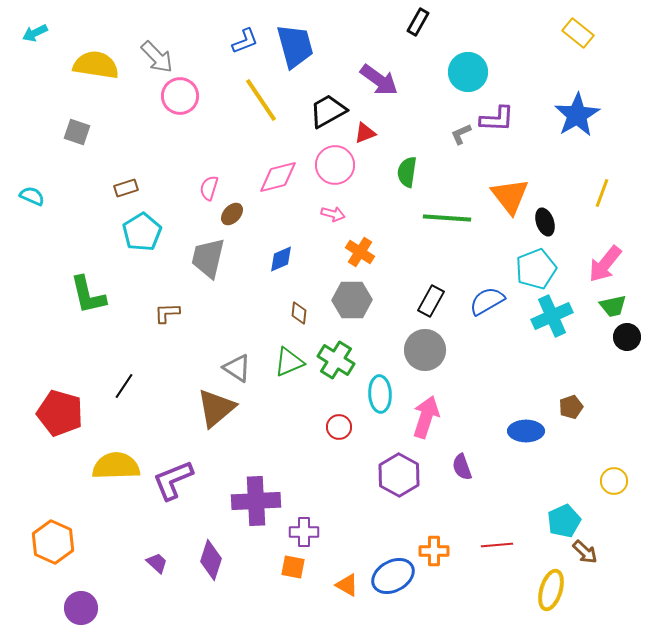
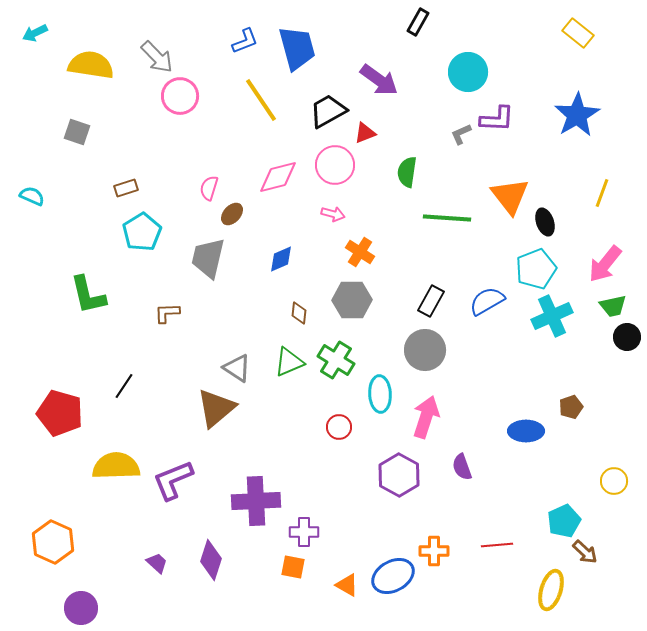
blue trapezoid at (295, 46): moved 2 px right, 2 px down
yellow semicircle at (96, 65): moved 5 px left
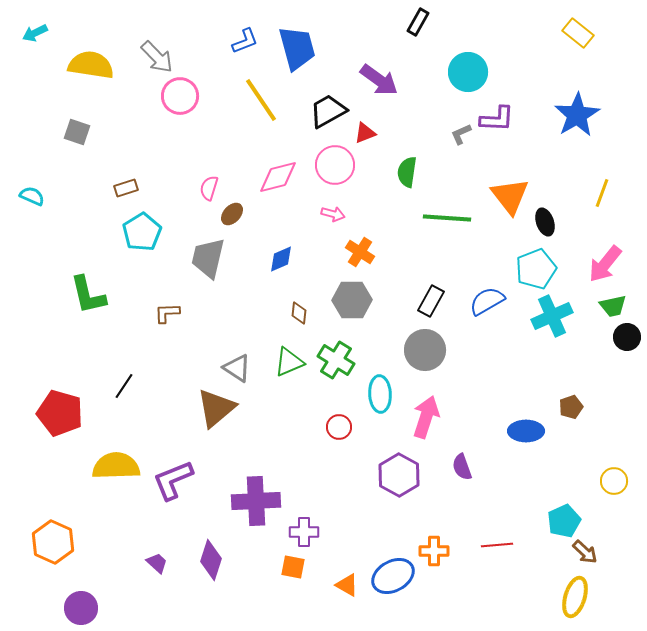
yellow ellipse at (551, 590): moved 24 px right, 7 px down
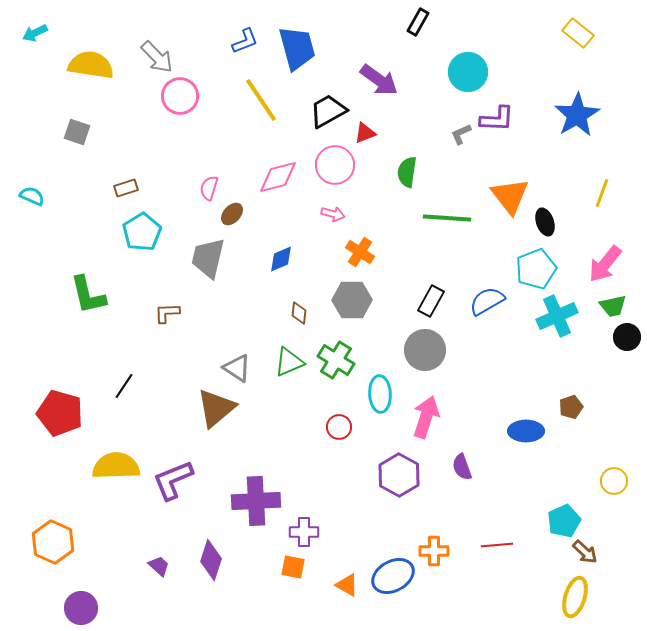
cyan cross at (552, 316): moved 5 px right
purple trapezoid at (157, 563): moved 2 px right, 3 px down
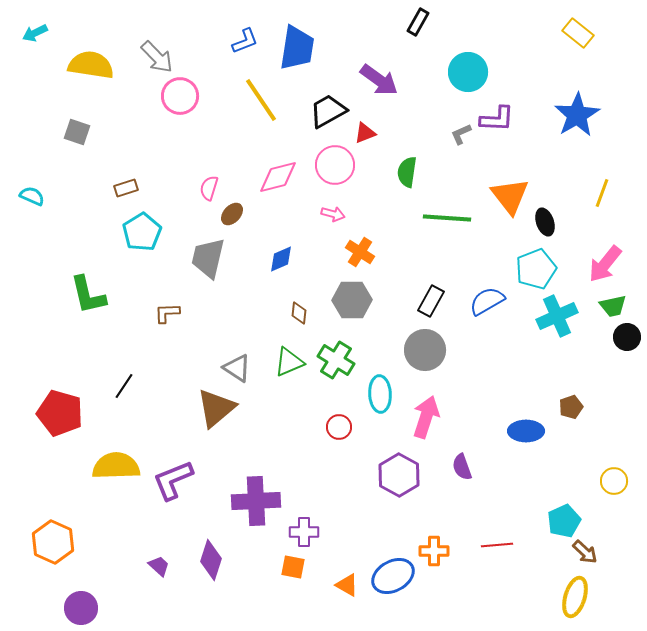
blue trapezoid at (297, 48): rotated 24 degrees clockwise
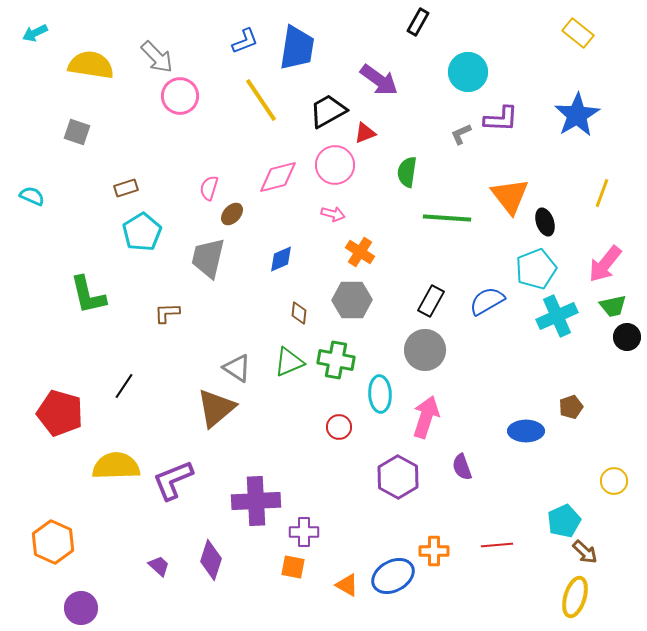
purple L-shape at (497, 119): moved 4 px right
green cross at (336, 360): rotated 21 degrees counterclockwise
purple hexagon at (399, 475): moved 1 px left, 2 px down
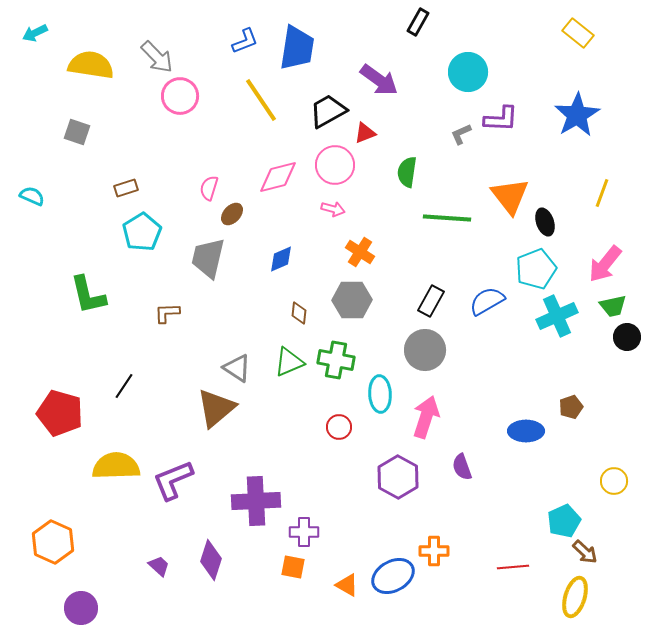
pink arrow at (333, 214): moved 5 px up
red line at (497, 545): moved 16 px right, 22 px down
